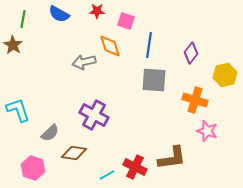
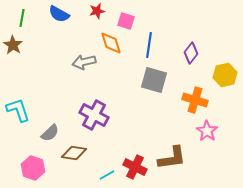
red star: rotated 14 degrees counterclockwise
green line: moved 1 px left, 1 px up
orange diamond: moved 1 px right, 3 px up
gray square: rotated 12 degrees clockwise
pink star: rotated 15 degrees clockwise
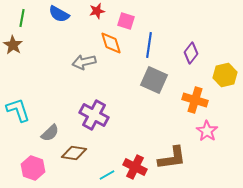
gray square: rotated 8 degrees clockwise
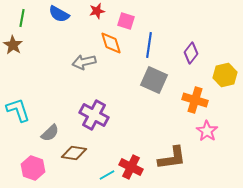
red cross: moved 4 px left
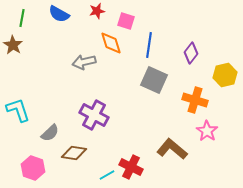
brown L-shape: moved 9 px up; rotated 132 degrees counterclockwise
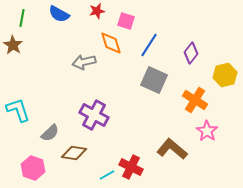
blue line: rotated 25 degrees clockwise
orange cross: rotated 15 degrees clockwise
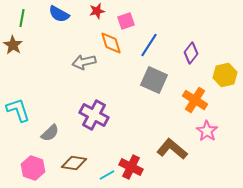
pink square: rotated 36 degrees counterclockwise
brown diamond: moved 10 px down
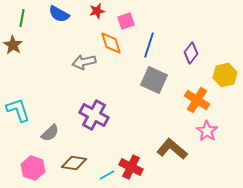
blue line: rotated 15 degrees counterclockwise
orange cross: moved 2 px right
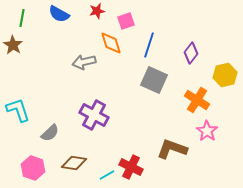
brown L-shape: rotated 20 degrees counterclockwise
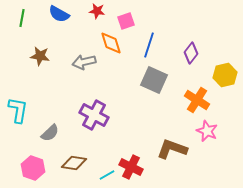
red star: rotated 21 degrees clockwise
brown star: moved 27 px right, 11 px down; rotated 24 degrees counterclockwise
cyan L-shape: rotated 28 degrees clockwise
pink star: rotated 10 degrees counterclockwise
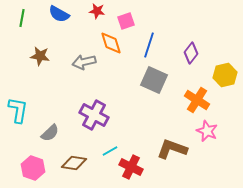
cyan line: moved 3 px right, 24 px up
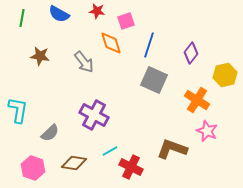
gray arrow: rotated 115 degrees counterclockwise
